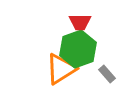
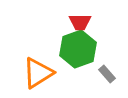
orange triangle: moved 23 px left, 4 px down
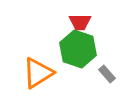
green hexagon: rotated 21 degrees counterclockwise
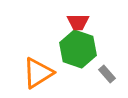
red trapezoid: moved 2 px left
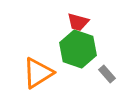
red trapezoid: rotated 15 degrees clockwise
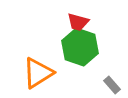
green hexagon: moved 2 px right, 2 px up
gray rectangle: moved 5 px right, 11 px down
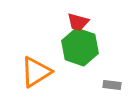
orange triangle: moved 2 px left, 1 px up
gray rectangle: rotated 42 degrees counterclockwise
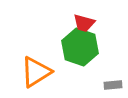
red trapezoid: moved 6 px right, 1 px down
gray rectangle: moved 1 px right; rotated 12 degrees counterclockwise
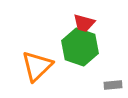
orange triangle: moved 1 px right, 6 px up; rotated 12 degrees counterclockwise
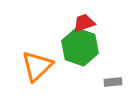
red trapezoid: rotated 145 degrees clockwise
gray rectangle: moved 3 px up
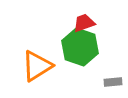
orange triangle: rotated 12 degrees clockwise
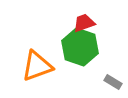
orange triangle: rotated 12 degrees clockwise
gray rectangle: rotated 36 degrees clockwise
